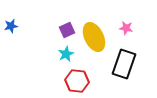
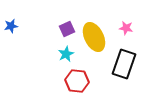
purple square: moved 1 px up
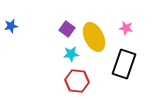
purple square: rotated 28 degrees counterclockwise
cyan star: moved 5 px right; rotated 21 degrees clockwise
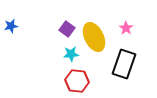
pink star: rotated 24 degrees clockwise
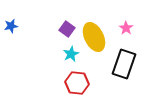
cyan star: rotated 21 degrees counterclockwise
red hexagon: moved 2 px down
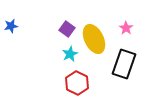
yellow ellipse: moved 2 px down
cyan star: moved 1 px left
red hexagon: rotated 20 degrees clockwise
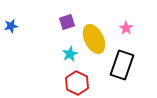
purple square: moved 7 px up; rotated 35 degrees clockwise
black rectangle: moved 2 px left, 1 px down
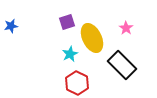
yellow ellipse: moved 2 px left, 1 px up
black rectangle: rotated 64 degrees counterclockwise
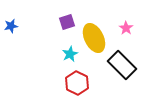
yellow ellipse: moved 2 px right
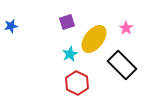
yellow ellipse: moved 1 px down; rotated 64 degrees clockwise
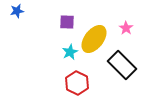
purple square: rotated 21 degrees clockwise
blue star: moved 6 px right, 15 px up
cyan star: moved 2 px up
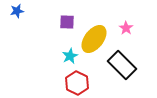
cyan star: moved 4 px down
